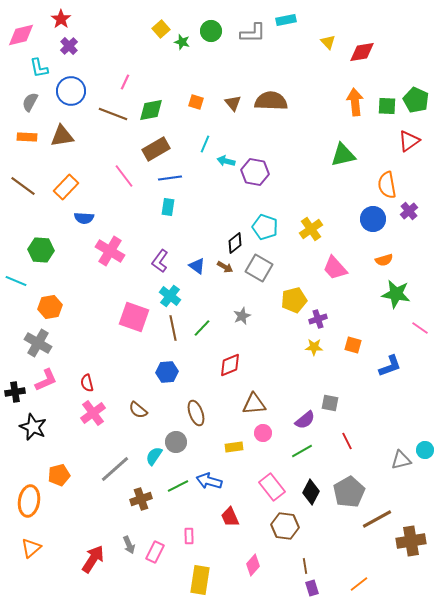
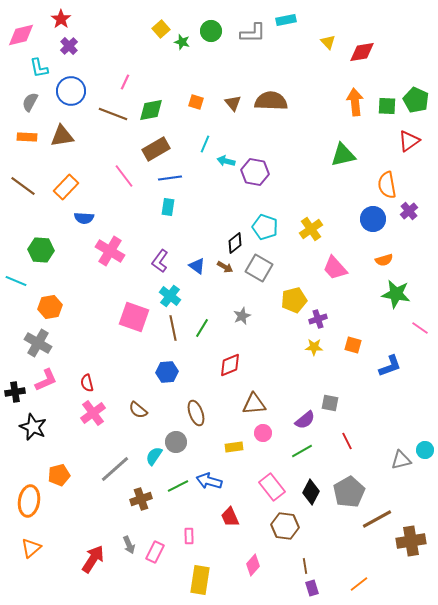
green line at (202, 328): rotated 12 degrees counterclockwise
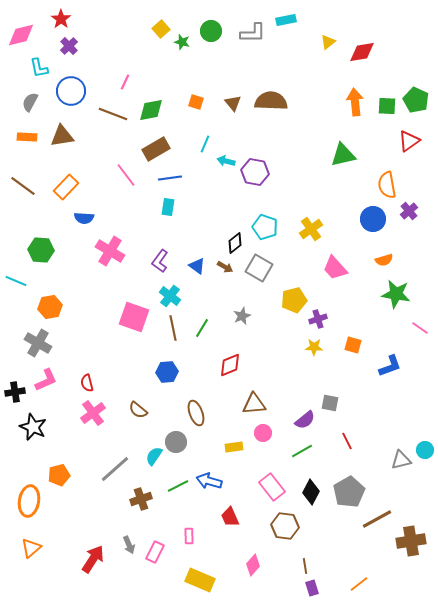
yellow triangle at (328, 42): rotated 35 degrees clockwise
pink line at (124, 176): moved 2 px right, 1 px up
yellow rectangle at (200, 580): rotated 76 degrees counterclockwise
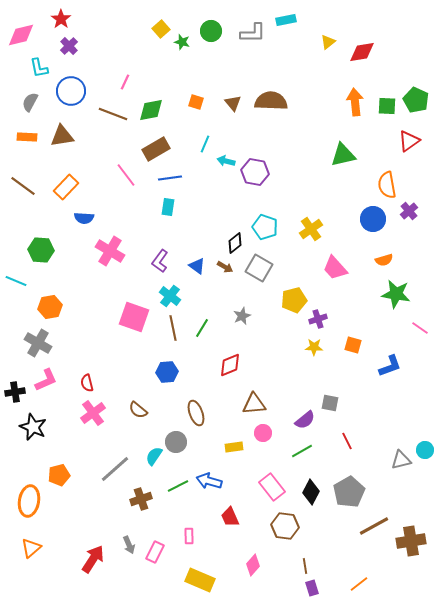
brown line at (377, 519): moved 3 px left, 7 px down
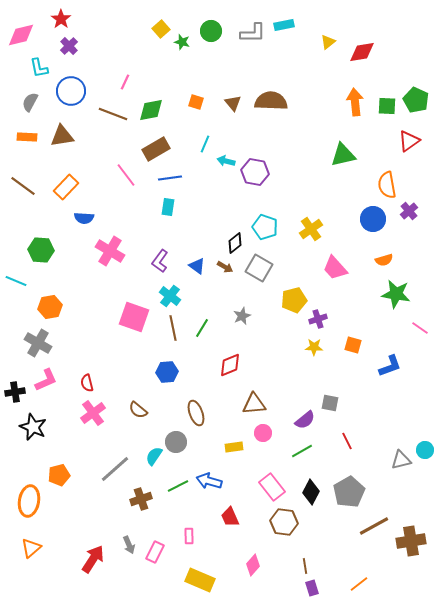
cyan rectangle at (286, 20): moved 2 px left, 5 px down
brown hexagon at (285, 526): moved 1 px left, 4 px up
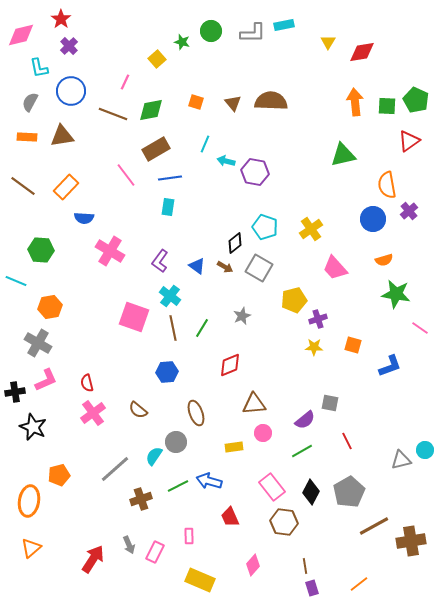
yellow square at (161, 29): moved 4 px left, 30 px down
yellow triangle at (328, 42): rotated 21 degrees counterclockwise
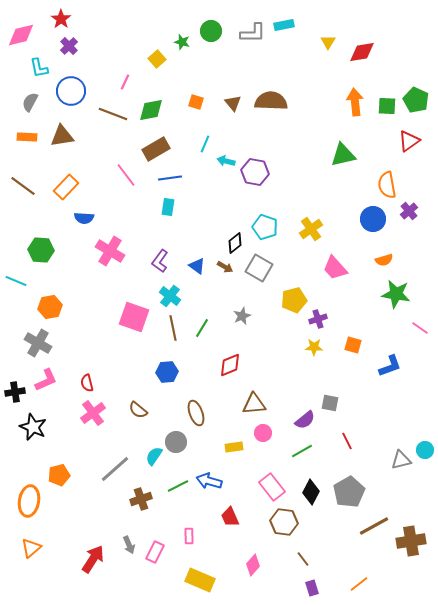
brown line at (305, 566): moved 2 px left, 7 px up; rotated 28 degrees counterclockwise
